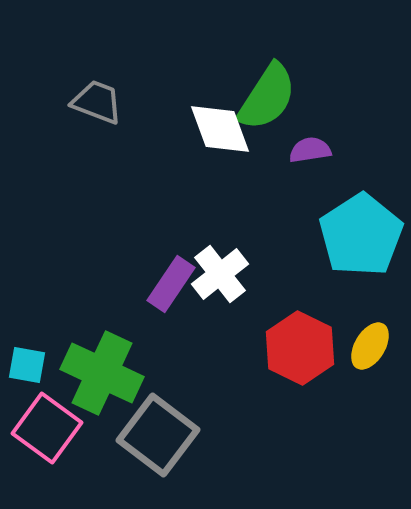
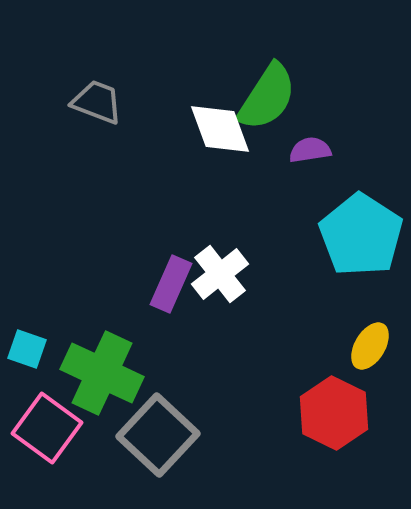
cyan pentagon: rotated 6 degrees counterclockwise
purple rectangle: rotated 10 degrees counterclockwise
red hexagon: moved 34 px right, 65 px down
cyan square: moved 16 px up; rotated 9 degrees clockwise
gray square: rotated 6 degrees clockwise
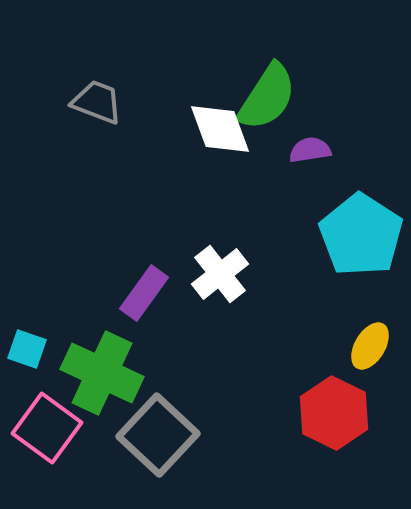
purple rectangle: moved 27 px left, 9 px down; rotated 12 degrees clockwise
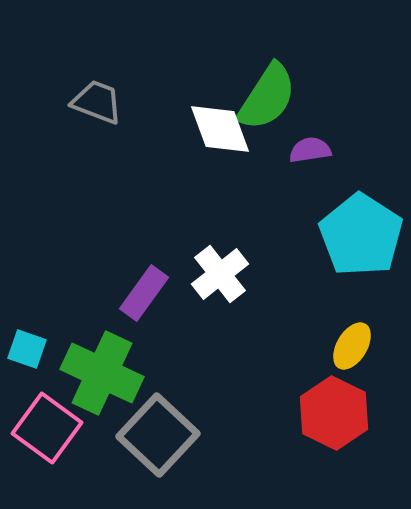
yellow ellipse: moved 18 px left
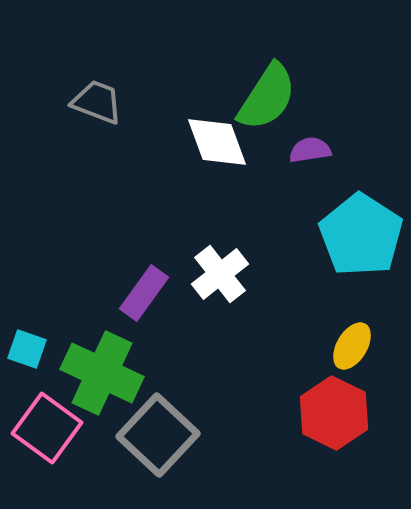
white diamond: moved 3 px left, 13 px down
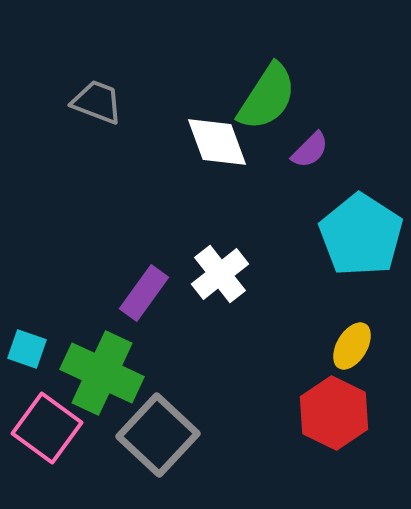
purple semicircle: rotated 144 degrees clockwise
